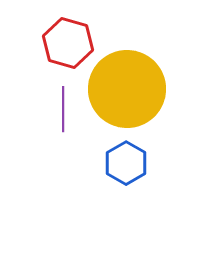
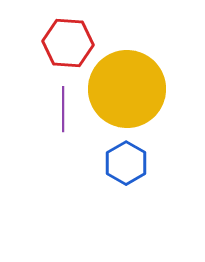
red hexagon: rotated 12 degrees counterclockwise
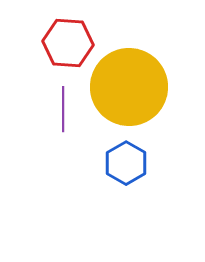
yellow circle: moved 2 px right, 2 px up
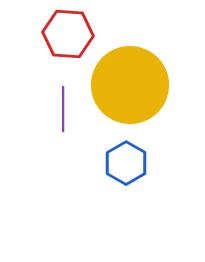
red hexagon: moved 9 px up
yellow circle: moved 1 px right, 2 px up
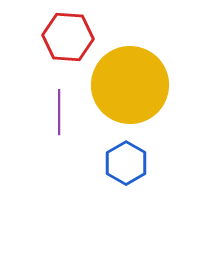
red hexagon: moved 3 px down
purple line: moved 4 px left, 3 px down
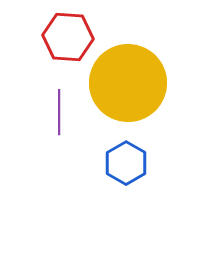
yellow circle: moved 2 px left, 2 px up
